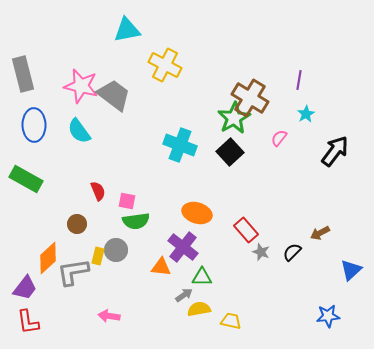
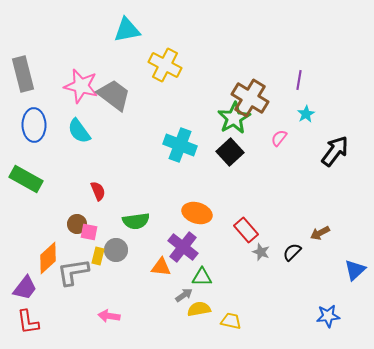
pink square: moved 38 px left, 31 px down
blue triangle: moved 4 px right
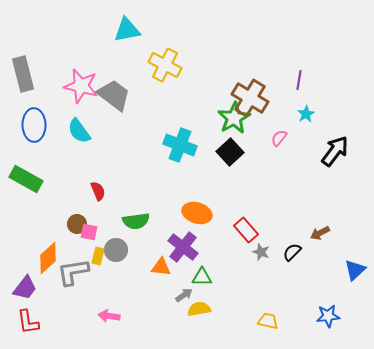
yellow trapezoid: moved 37 px right
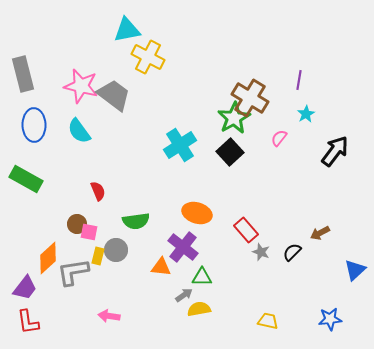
yellow cross: moved 17 px left, 8 px up
cyan cross: rotated 36 degrees clockwise
blue star: moved 2 px right, 3 px down
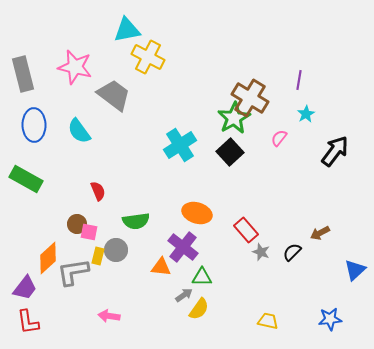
pink star: moved 6 px left, 19 px up
yellow semicircle: rotated 135 degrees clockwise
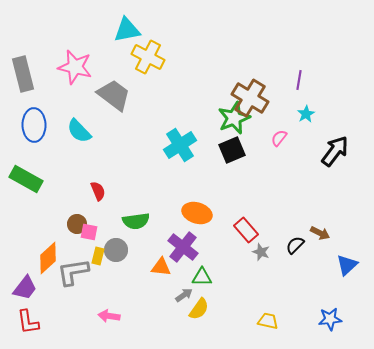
green star: rotated 8 degrees clockwise
cyan semicircle: rotated 8 degrees counterclockwise
black square: moved 2 px right, 2 px up; rotated 20 degrees clockwise
brown arrow: rotated 126 degrees counterclockwise
black semicircle: moved 3 px right, 7 px up
blue triangle: moved 8 px left, 5 px up
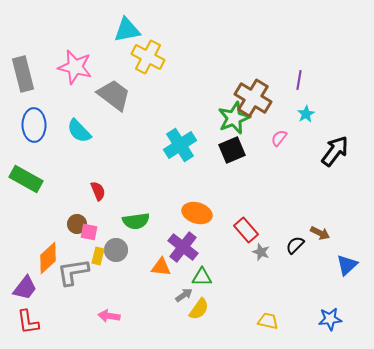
brown cross: moved 3 px right
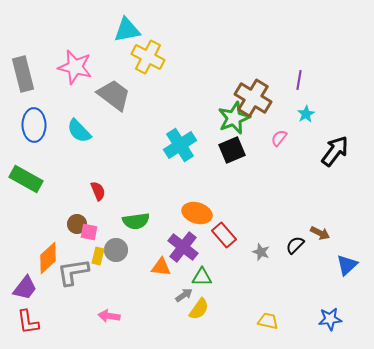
red rectangle: moved 22 px left, 5 px down
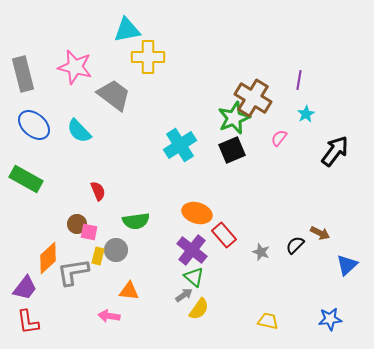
yellow cross: rotated 28 degrees counterclockwise
blue ellipse: rotated 48 degrees counterclockwise
purple cross: moved 9 px right, 3 px down
orange triangle: moved 32 px left, 24 px down
green triangle: moved 8 px left; rotated 40 degrees clockwise
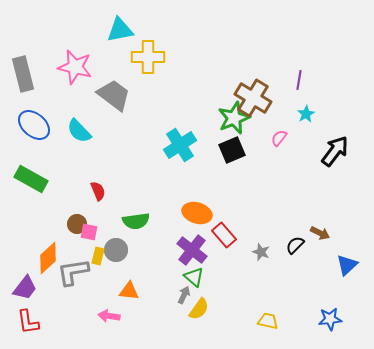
cyan triangle: moved 7 px left
green rectangle: moved 5 px right
gray arrow: rotated 30 degrees counterclockwise
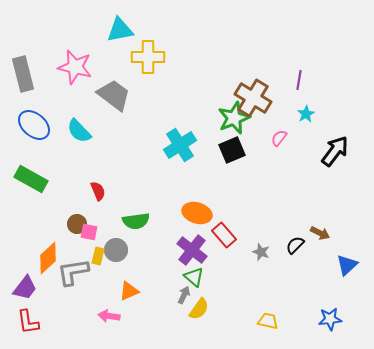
orange triangle: rotated 30 degrees counterclockwise
